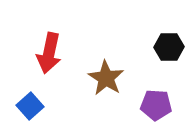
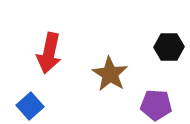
brown star: moved 4 px right, 4 px up
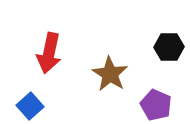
purple pentagon: rotated 20 degrees clockwise
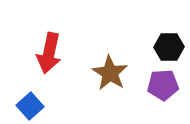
brown star: moved 1 px up
purple pentagon: moved 7 px right, 20 px up; rotated 28 degrees counterclockwise
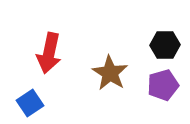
black hexagon: moved 4 px left, 2 px up
purple pentagon: rotated 12 degrees counterclockwise
blue square: moved 3 px up; rotated 8 degrees clockwise
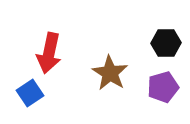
black hexagon: moved 1 px right, 2 px up
purple pentagon: moved 2 px down
blue square: moved 10 px up
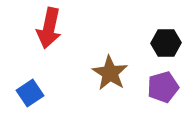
red arrow: moved 25 px up
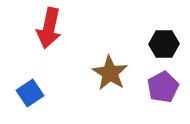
black hexagon: moved 2 px left, 1 px down
purple pentagon: rotated 12 degrees counterclockwise
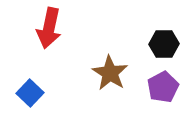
blue square: rotated 12 degrees counterclockwise
